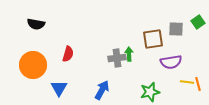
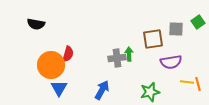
orange circle: moved 18 px right
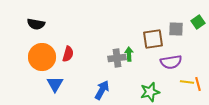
orange circle: moved 9 px left, 8 px up
blue triangle: moved 4 px left, 4 px up
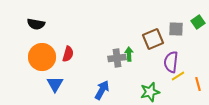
brown square: rotated 15 degrees counterclockwise
purple semicircle: rotated 105 degrees clockwise
yellow line: moved 9 px left, 6 px up; rotated 40 degrees counterclockwise
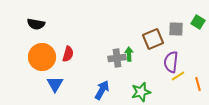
green square: rotated 24 degrees counterclockwise
green star: moved 9 px left
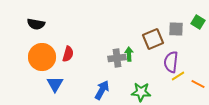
orange line: rotated 48 degrees counterclockwise
green star: rotated 18 degrees clockwise
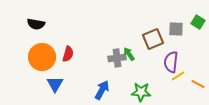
green arrow: rotated 32 degrees counterclockwise
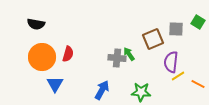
gray cross: rotated 12 degrees clockwise
